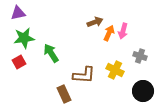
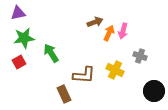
black circle: moved 11 px right
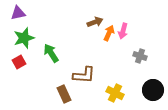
green star: rotated 10 degrees counterclockwise
yellow cross: moved 23 px down
black circle: moved 1 px left, 1 px up
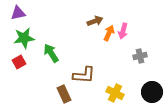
brown arrow: moved 1 px up
green star: rotated 10 degrees clockwise
gray cross: rotated 32 degrees counterclockwise
black circle: moved 1 px left, 2 px down
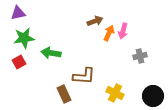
green arrow: rotated 48 degrees counterclockwise
brown L-shape: moved 1 px down
black circle: moved 1 px right, 4 px down
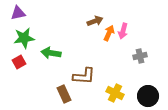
black circle: moved 5 px left
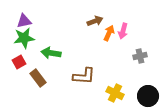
purple triangle: moved 6 px right, 8 px down
brown rectangle: moved 26 px left, 16 px up; rotated 12 degrees counterclockwise
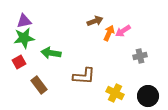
pink arrow: rotated 42 degrees clockwise
brown rectangle: moved 1 px right, 7 px down
